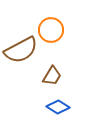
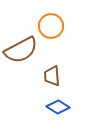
orange circle: moved 4 px up
brown trapezoid: rotated 145 degrees clockwise
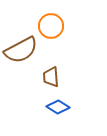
brown trapezoid: moved 1 px left, 1 px down
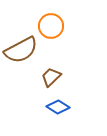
brown trapezoid: rotated 50 degrees clockwise
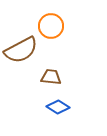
brown trapezoid: rotated 50 degrees clockwise
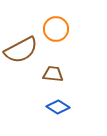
orange circle: moved 5 px right, 3 px down
brown trapezoid: moved 2 px right, 3 px up
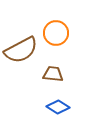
orange circle: moved 4 px down
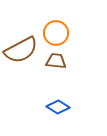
brown trapezoid: moved 3 px right, 13 px up
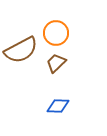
brown trapezoid: moved 2 px down; rotated 50 degrees counterclockwise
blue diamond: moved 1 px up; rotated 30 degrees counterclockwise
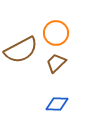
blue diamond: moved 1 px left, 2 px up
